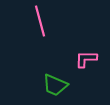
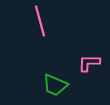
pink L-shape: moved 3 px right, 4 px down
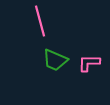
green trapezoid: moved 25 px up
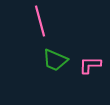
pink L-shape: moved 1 px right, 2 px down
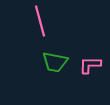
green trapezoid: moved 2 px down; rotated 12 degrees counterclockwise
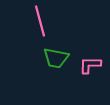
green trapezoid: moved 1 px right, 4 px up
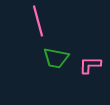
pink line: moved 2 px left
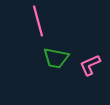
pink L-shape: rotated 25 degrees counterclockwise
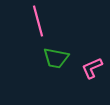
pink L-shape: moved 2 px right, 3 px down
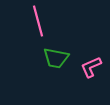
pink L-shape: moved 1 px left, 1 px up
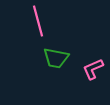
pink L-shape: moved 2 px right, 2 px down
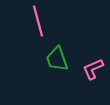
green trapezoid: moved 1 px right, 1 px down; rotated 60 degrees clockwise
